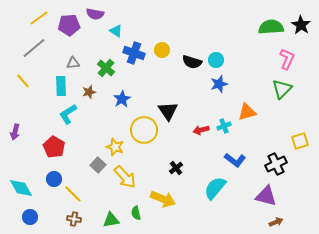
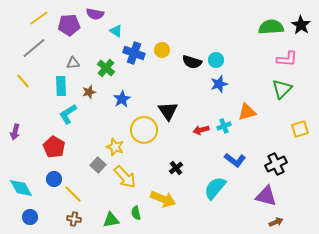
pink L-shape at (287, 59): rotated 70 degrees clockwise
yellow square at (300, 141): moved 12 px up
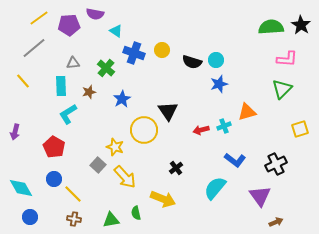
purple triangle at (266, 196): moved 6 px left; rotated 40 degrees clockwise
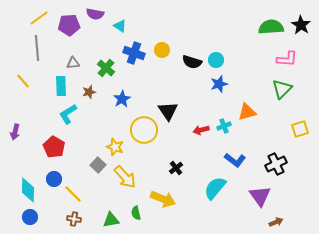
cyan triangle at (116, 31): moved 4 px right, 5 px up
gray line at (34, 48): moved 3 px right; rotated 55 degrees counterclockwise
cyan diamond at (21, 188): moved 7 px right, 2 px down; rotated 30 degrees clockwise
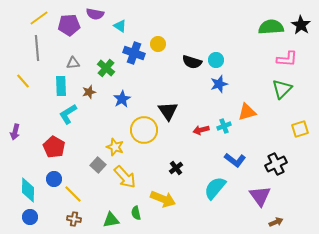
yellow circle at (162, 50): moved 4 px left, 6 px up
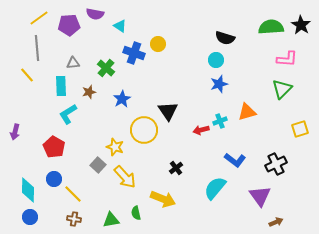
black semicircle at (192, 62): moved 33 px right, 24 px up
yellow line at (23, 81): moved 4 px right, 6 px up
cyan cross at (224, 126): moved 4 px left, 5 px up
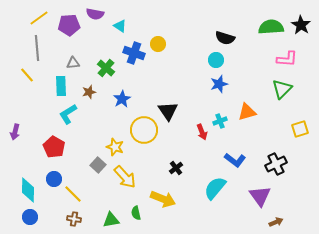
red arrow at (201, 130): moved 1 px right, 2 px down; rotated 98 degrees counterclockwise
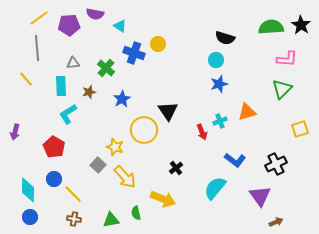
yellow line at (27, 75): moved 1 px left, 4 px down
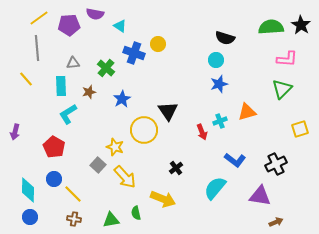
purple triangle at (260, 196): rotated 45 degrees counterclockwise
